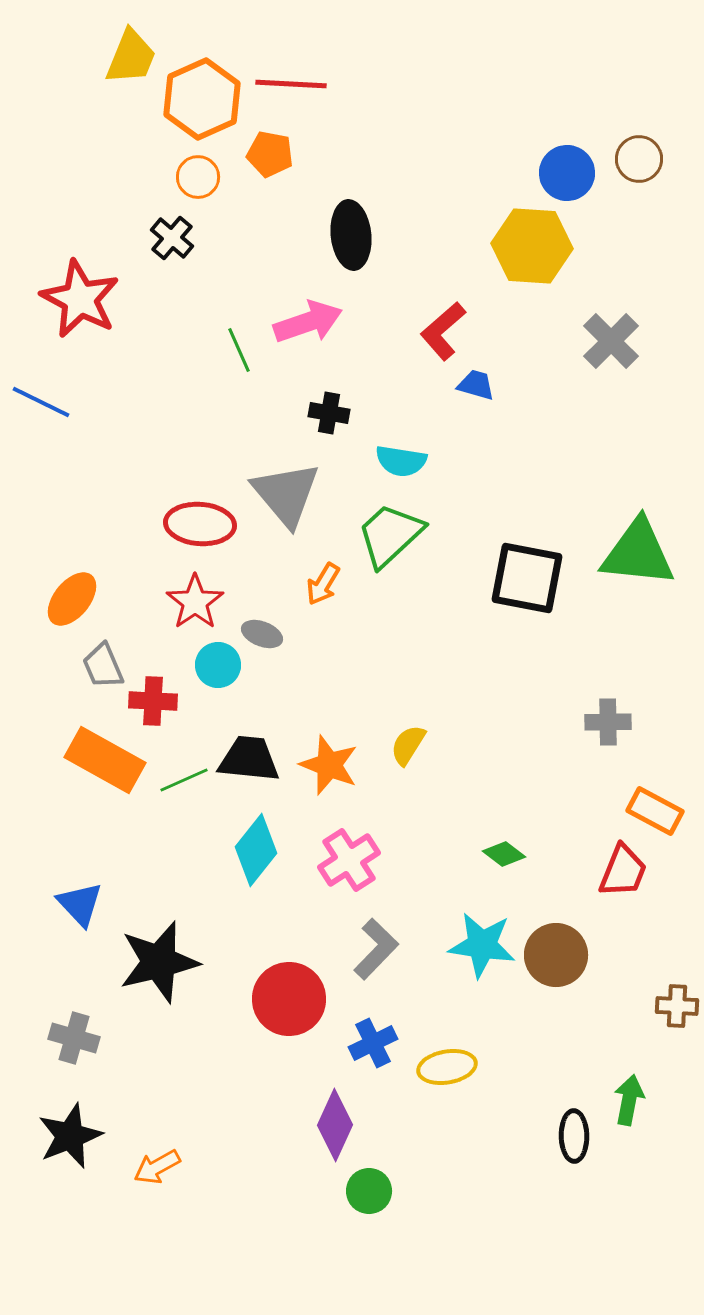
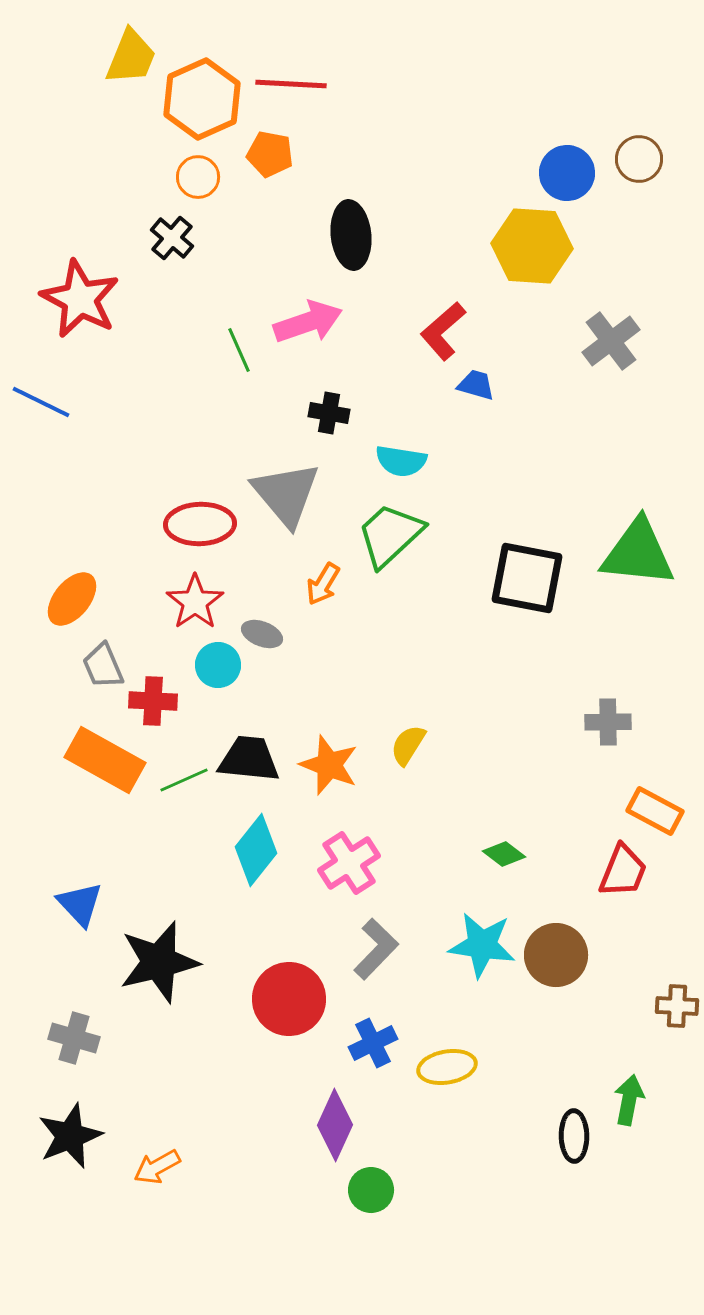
gray cross at (611, 341): rotated 8 degrees clockwise
red ellipse at (200, 524): rotated 6 degrees counterclockwise
pink cross at (349, 860): moved 3 px down
green circle at (369, 1191): moved 2 px right, 1 px up
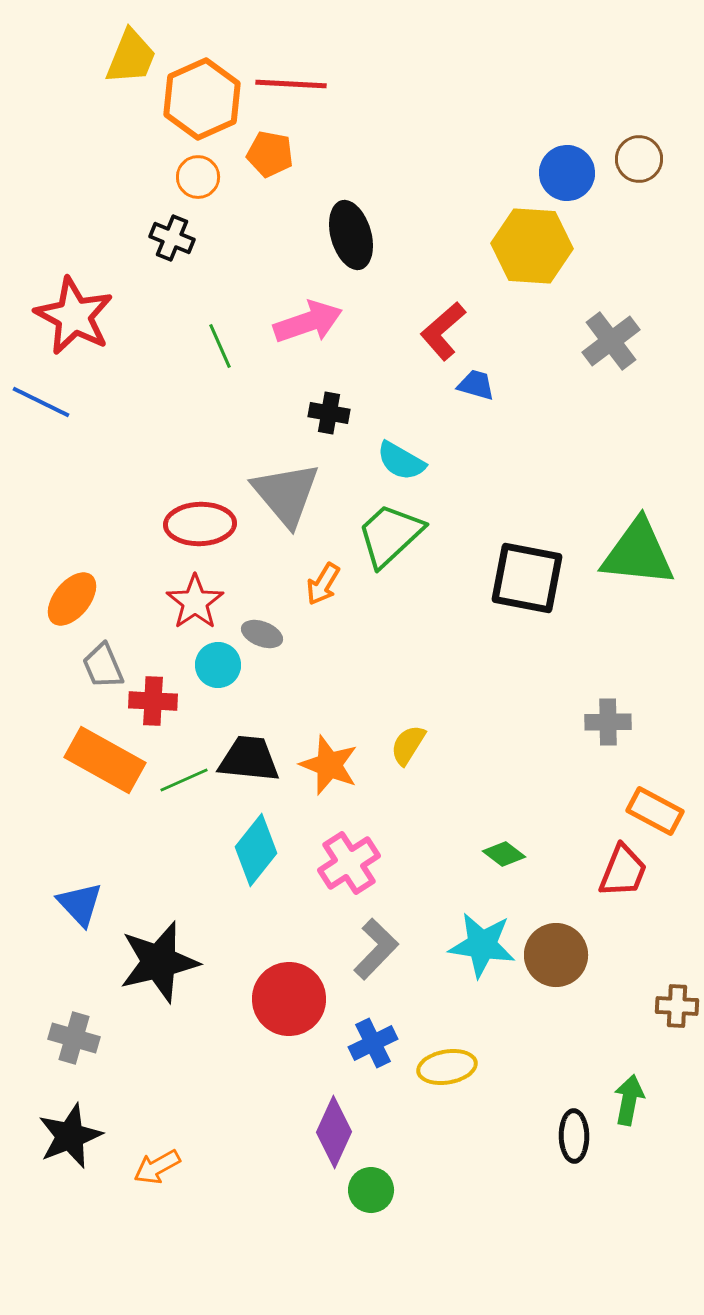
black ellipse at (351, 235): rotated 10 degrees counterclockwise
black cross at (172, 238): rotated 18 degrees counterclockwise
red star at (80, 299): moved 6 px left, 17 px down
green line at (239, 350): moved 19 px left, 4 px up
cyan semicircle at (401, 461): rotated 21 degrees clockwise
purple diamond at (335, 1125): moved 1 px left, 7 px down
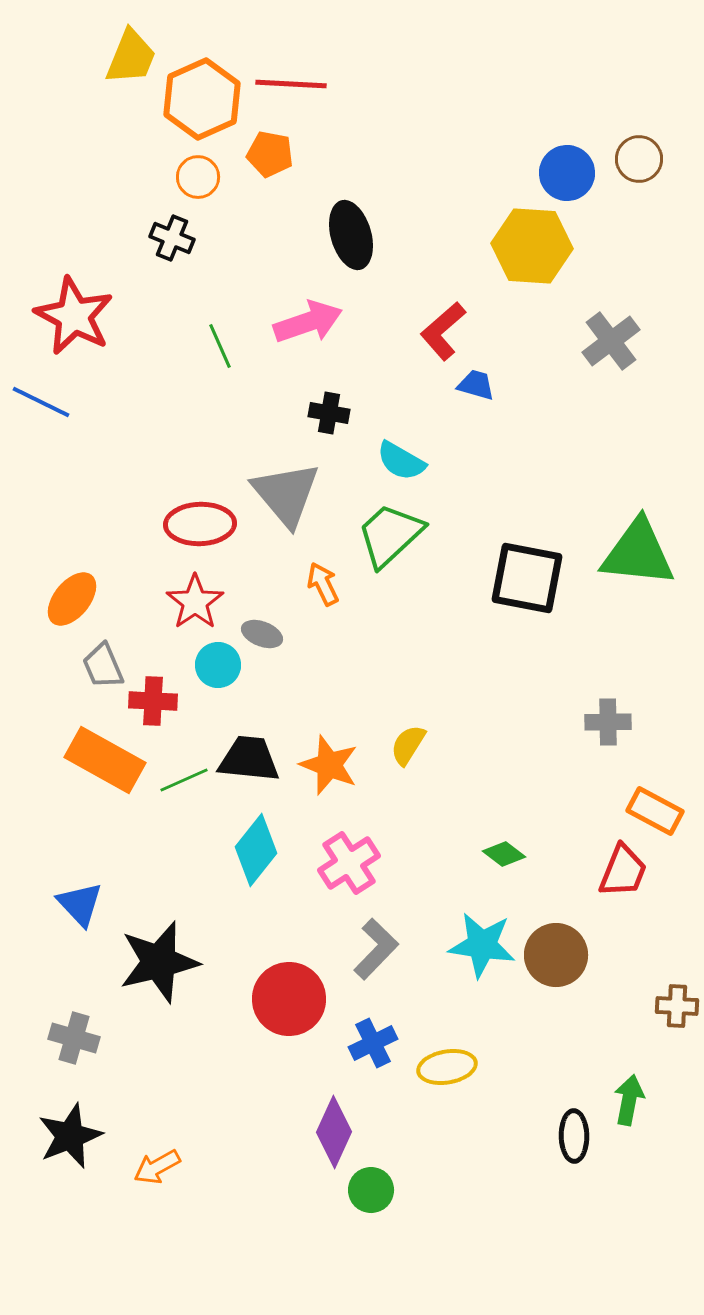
orange arrow at (323, 584): rotated 123 degrees clockwise
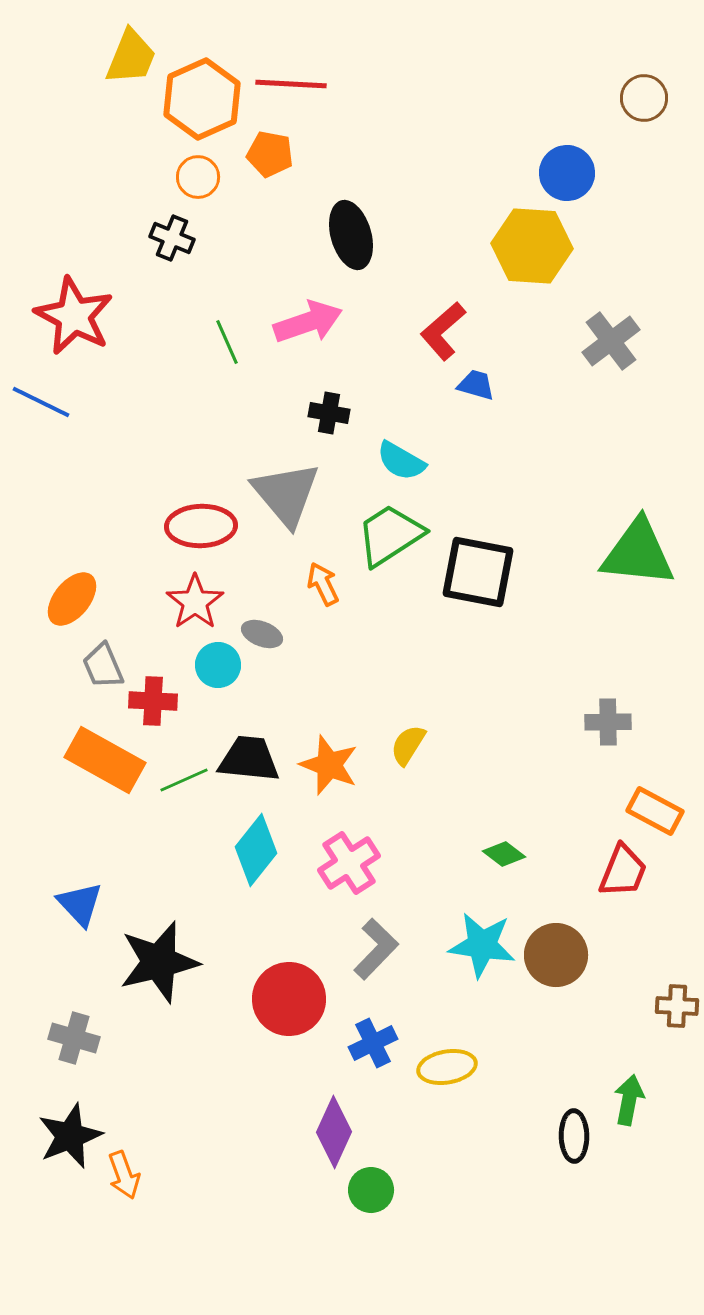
brown circle at (639, 159): moved 5 px right, 61 px up
green line at (220, 346): moved 7 px right, 4 px up
red ellipse at (200, 524): moved 1 px right, 2 px down
green trapezoid at (390, 535): rotated 10 degrees clockwise
black square at (527, 578): moved 49 px left, 6 px up
orange arrow at (157, 1167): moved 33 px left, 8 px down; rotated 81 degrees counterclockwise
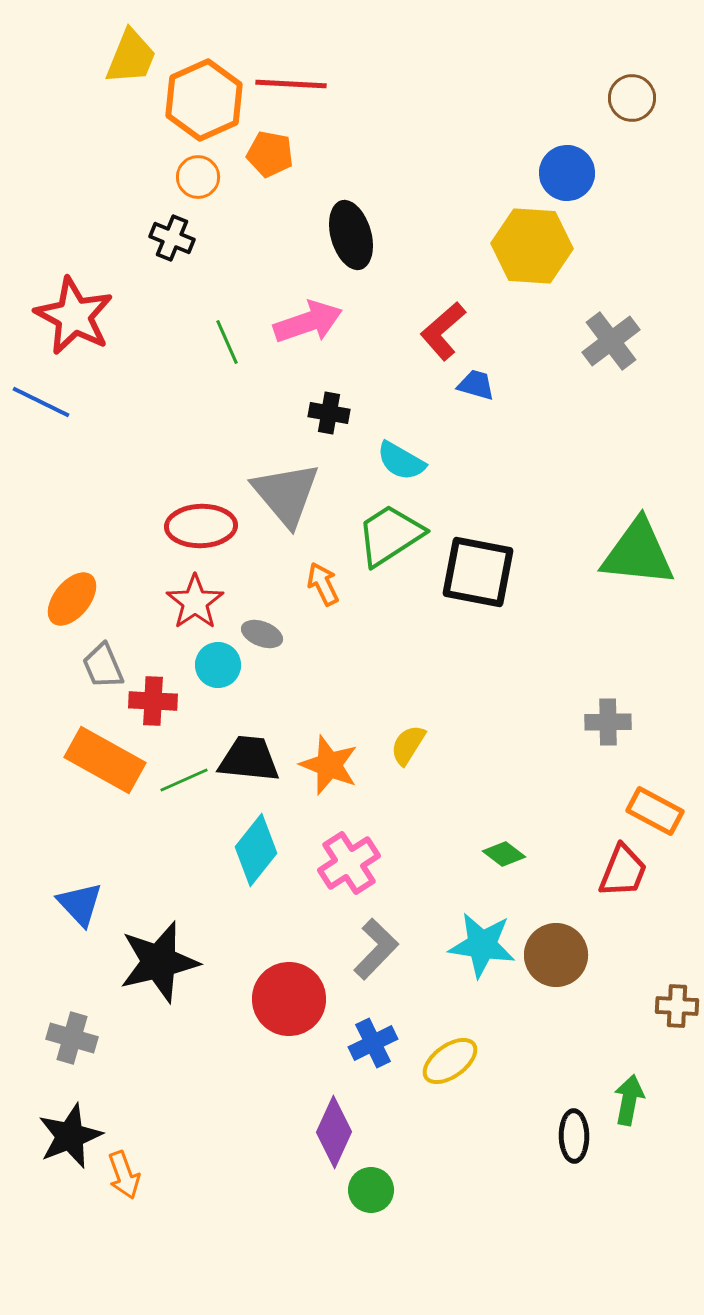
brown circle at (644, 98): moved 12 px left
orange hexagon at (202, 99): moved 2 px right, 1 px down
gray cross at (74, 1038): moved 2 px left
yellow ellipse at (447, 1067): moved 3 px right, 6 px up; rotated 26 degrees counterclockwise
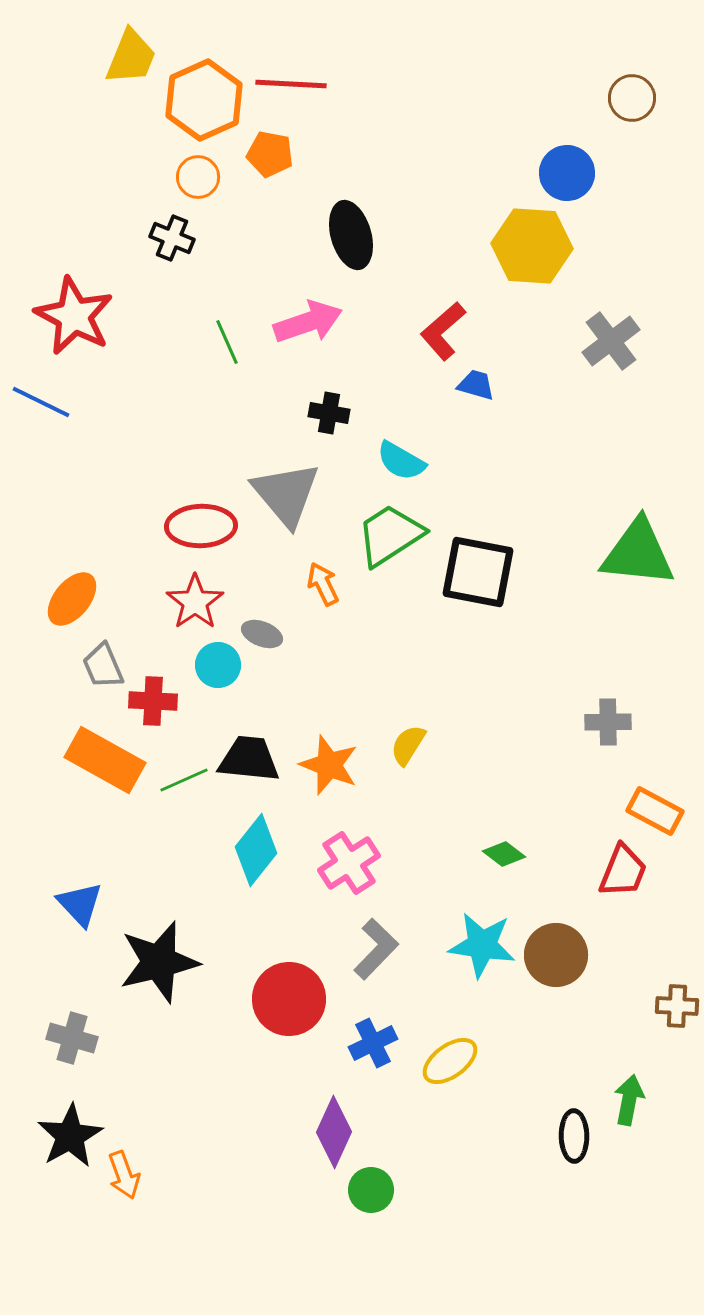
black star at (70, 1136): rotated 8 degrees counterclockwise
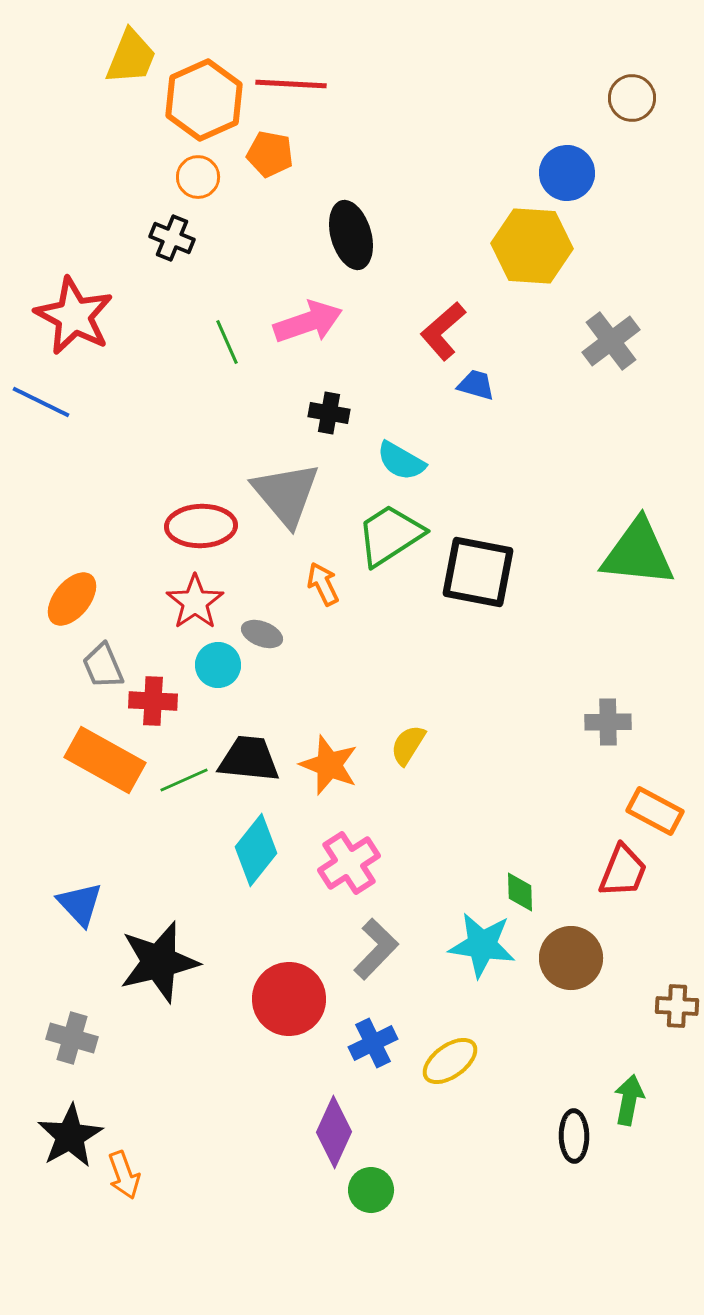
green diamond at (504, 854): moved 16 px right, 38 px down; rotated 51 degrees clockwise
brown circle at (556, 955): moved 15 px right, 3 px down
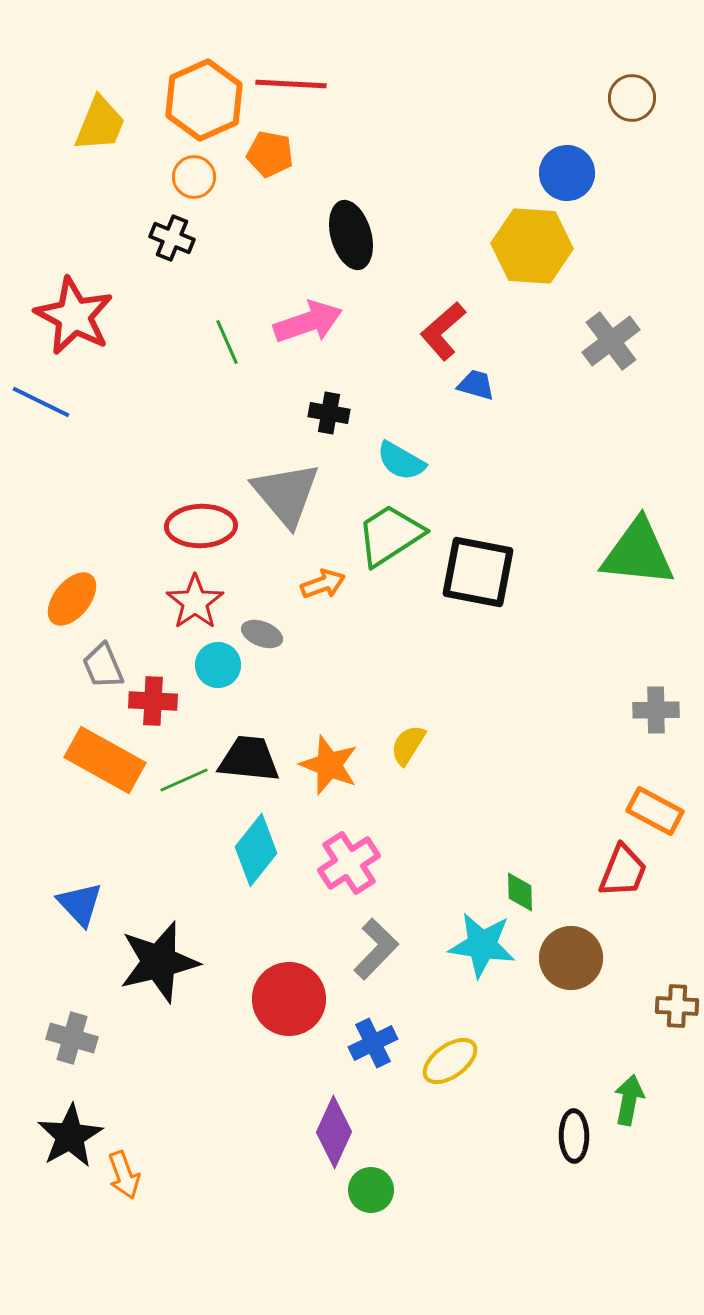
yellow trapezoid at (131, 57): moved 31 px left, 67 px down
orange circle at (198, 177): moved 4 px left
orange arrow at (323, 584): rotated 96 degrees clockwise
gray cross at (608, 722): moved 48 px right, 12 px up
